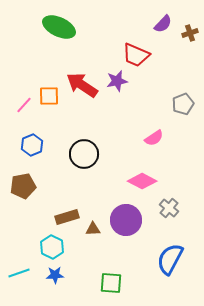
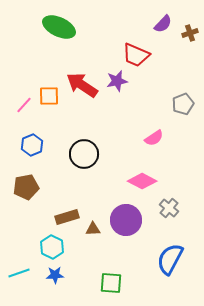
brown pentagon: moved 3 px right, 1 px down
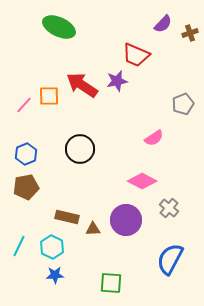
blue hexagon: moved 6 px left, 9 px down
black circle: moved 4 px left, 5 px up
brown rectangle: rotated 30 degrees clockwise
cyan line: moved 27 px up; rotated 45 degrees counterclockwise
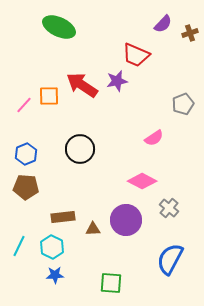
brown pentagon: rotated 15 degrees clockwise
brown rectangle: moved 4 px left; rotated 20 degrees counterclockwise
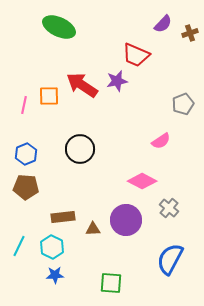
pink line: rotated 30 degrees counterclockwise
pink semicircle: moved 7 px right, 3 px down
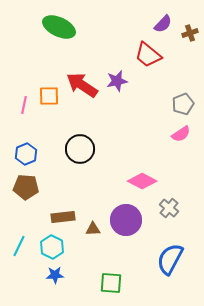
red trapezoid: moved 12 px right; rotated 16 degrees clockwise
pink semicircle: moved 20 px right, 7 px up
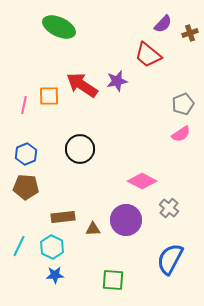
green square: moved 2 px right, 3 px up
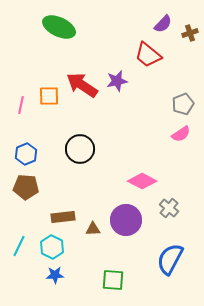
pink line: moved 3 px left
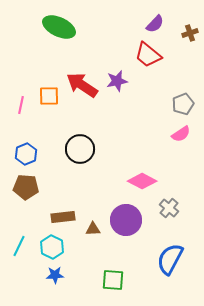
purple semicircle: moved 8 px left
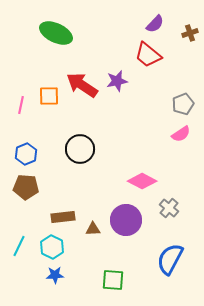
green ellipse: moved 3 px left, 6 px down
